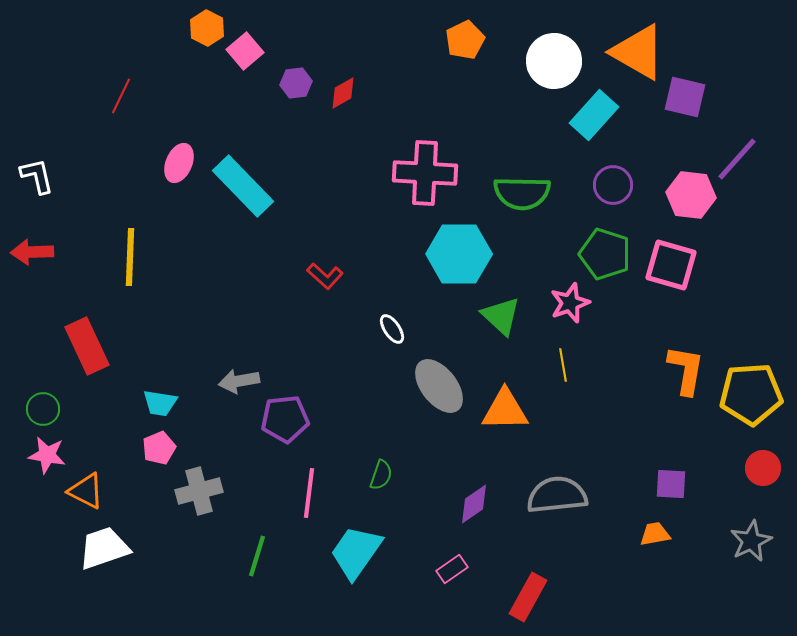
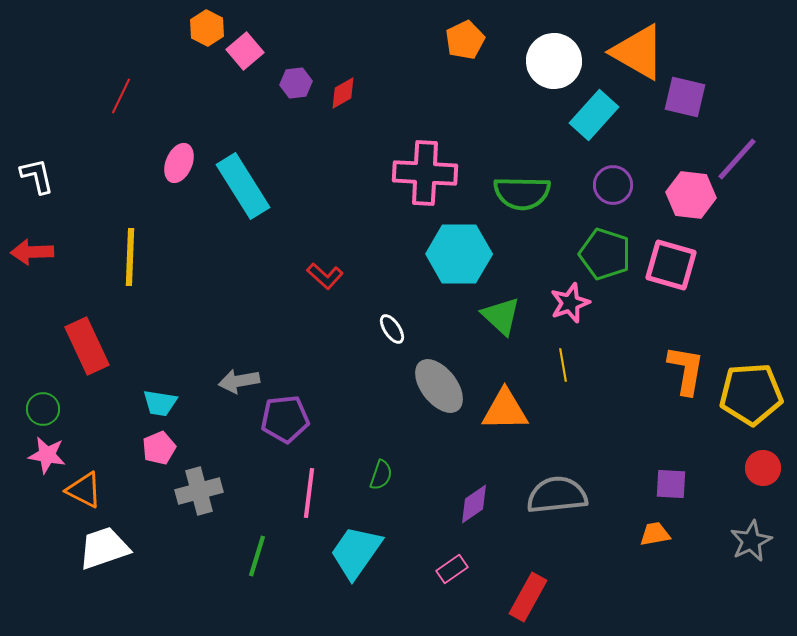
cyan rectangle at (243, 186): rotated 12 degrees clockwise
orange triangle at (86, 491): moved 2 px left, 1 px up
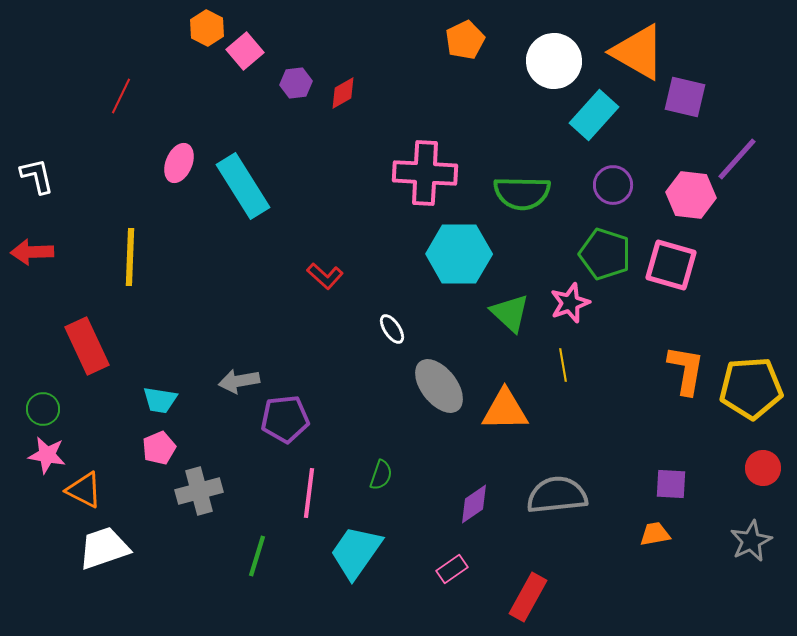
green triangle at (501, 316): moved 9 px right, 3 px up
yellow pentagon at (751, 394): moved 6 px up
cyan trapezoid at (160, 403): moved 3 px up
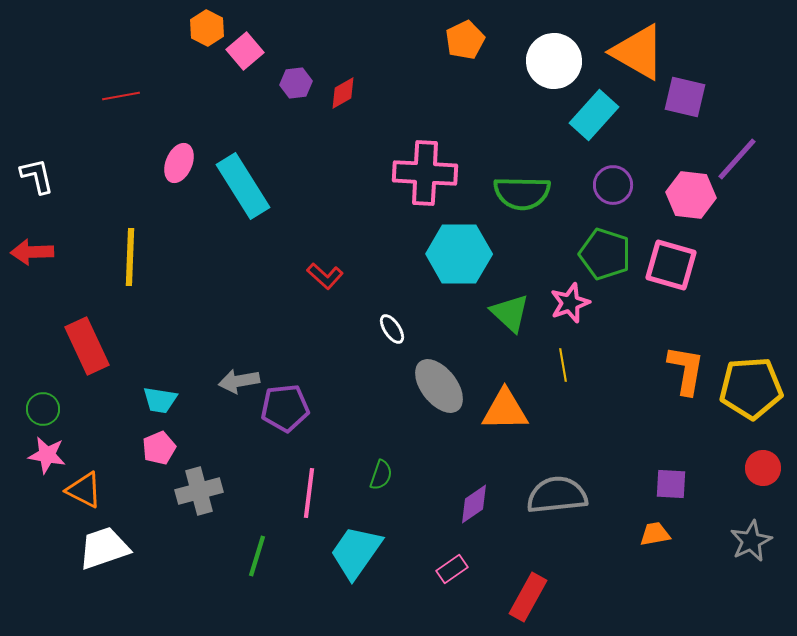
red line at (121, 96): rotated 54 degrees clockwise
purple pentagon at (285, 419): moved 11 px up
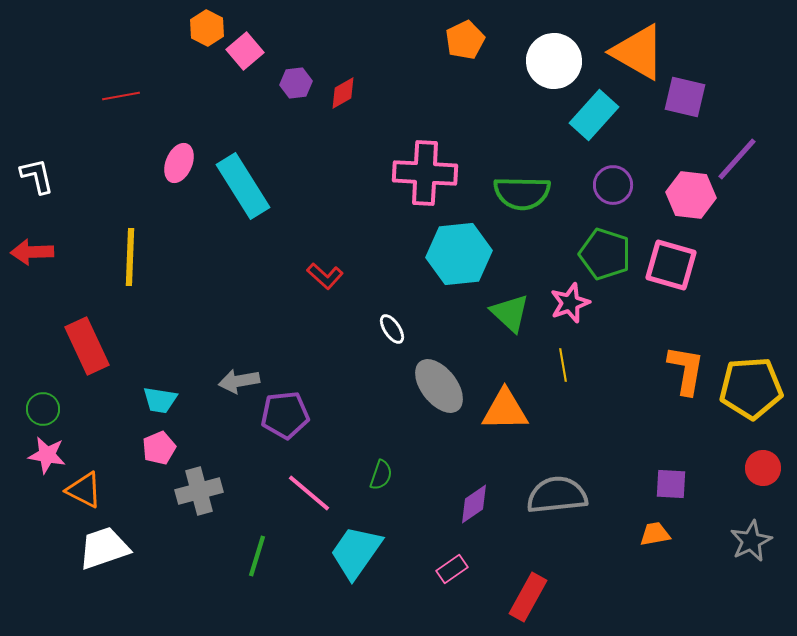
cyan hexagon at (459, 254): rotated 6 degrees counterclockwise
purple pentagon at (285, 408): moved 7 px down
pink line at (309, 493): rotated 57 degrees counterclockwise
